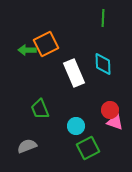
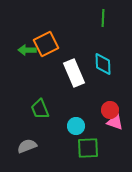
green square: rotated 25 degrees clockwise
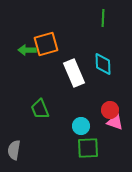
orange square: rotated 10 degrees clockwise
cyan circle: moved 5 px right
gray semicircle: moved 13 px left, 4 px down; rotated 60 degrees counterclockwise
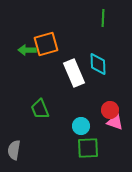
cyan diamond: moved 5 px left
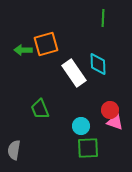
green arrow: moved 4 px left
white rectangle: rotated 12 degrees counterclockwise
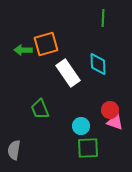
white rectangle: moved 6 px left
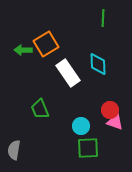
orange square: rotated 15 degrees counterclockwise
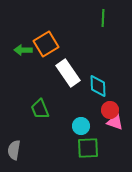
cyan diamond: moved 22 px down
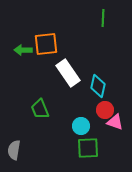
orange square: rotated 25 degrees clockwise
cyan diamond: rotated 15 degrees clockwise
red circle: moved 5 px left
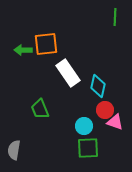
green line: moved 12 px right, 1 px up
cyan circle: moved 3 px right
